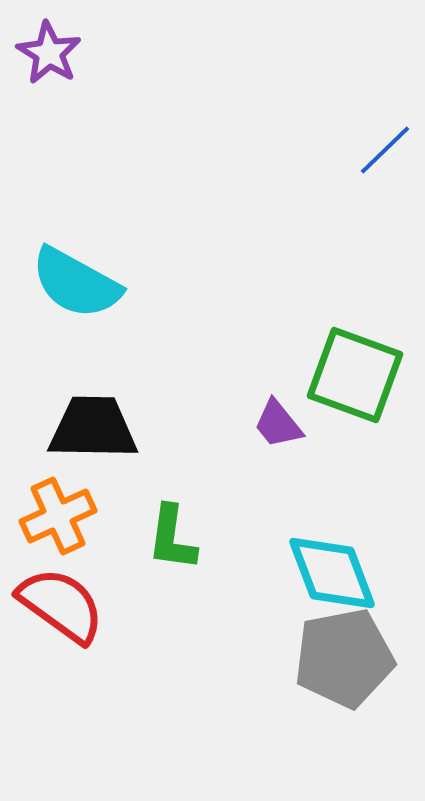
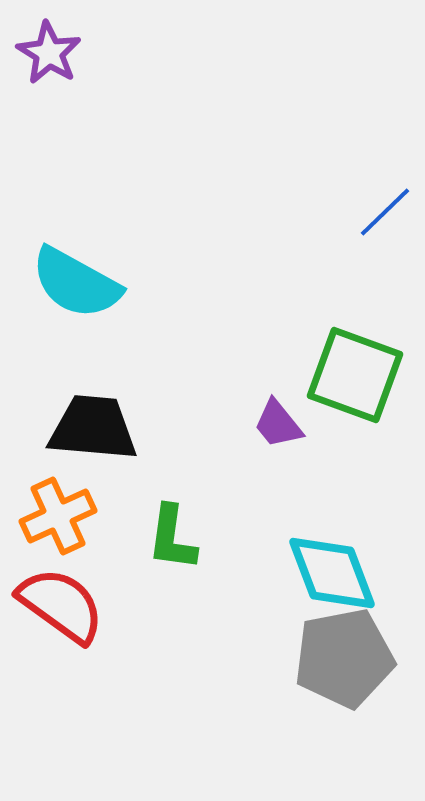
blue line: moved 62 px down
black trapezoid: rotated 4 degrees clockwise
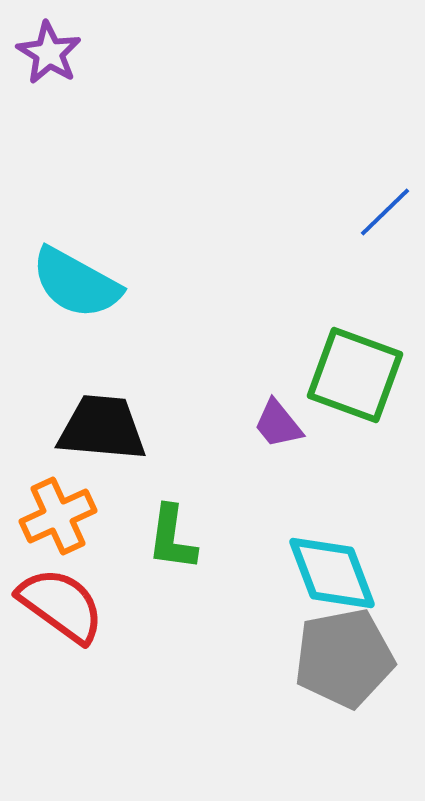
black trapezoid: moved 9 px right
